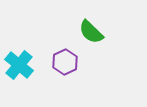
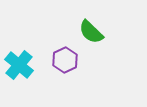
purple hexagon: moved 2 px up
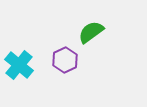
green semicircle: rotated 100 degrees clockwise
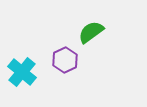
cyan cross: moved 3 px right, 7 px down
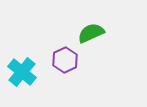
green semicircle: moved 1 px down; rotated 12 degrees clockwise
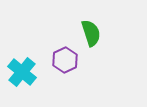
green semicircle: rotated 96 degrees clockwise
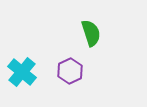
purple hexagon: moved 5 px right, 11 px down
